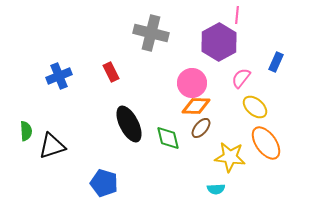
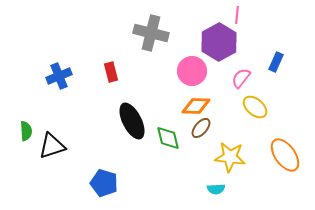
red rectangle: rotated 12 degrees clockwise
pink circle: moved 12 px up
black ellipse: moved 3 px right, 3 px up
orange ellipse: moved 19 px right, 12 px down
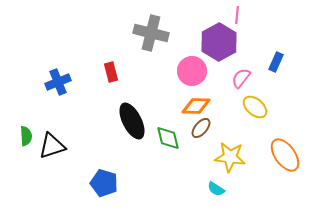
blue cross: moved 1 px left, 6 px down
green semicircle: moved 5 px down
cyan semicircle: rotated 36 degrees clockwise
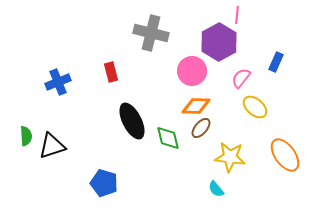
cyan semicircle: rotated 18 degrees clockwise
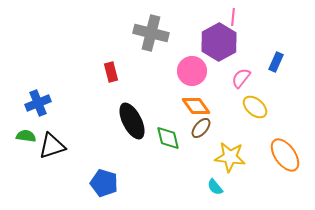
pink line: moved 4 px left, 2 px down
blue cross: moved 20 px left, 21 px down
orange diamond: rotated 52 degrees clockwise
green semicircle: rotated 78 degrees counterclockwise
cyan semicircle: moved 1 px left, 2 px up
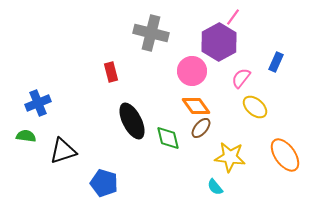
pink line: rotated 30 degrees clockwise
black triangle: moved 11 px right, 5 px down
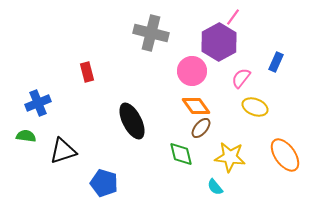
red rectangle: moved 24 px left
yellow ellipse: rotated 20 degrees counterclockwise
green diamond: moved 13 px right, 16 px down
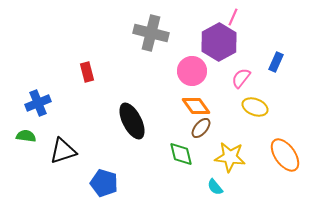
pink line: rotated 12 degrees counterclockwise
